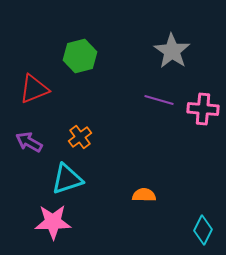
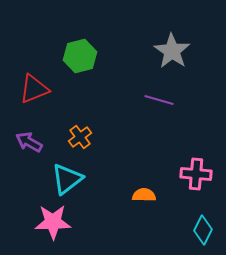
pink cross: moved 7 px left, 65 px down
cyan triangle: rotated 20 degrees counterclockwise
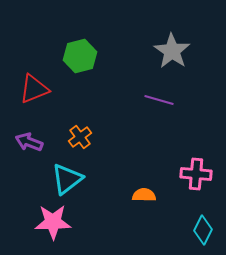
purple arrow: rotated 8 degrees counterclockwise
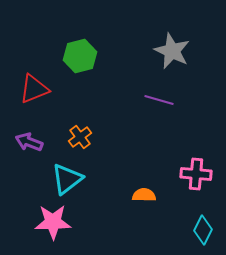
gray star: rotated 9 degrees counterclockwise
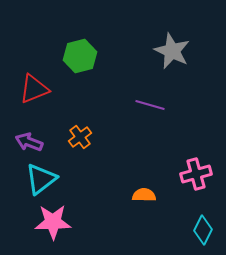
purple line: moved 9 px left, 5 px down
pink cross: rotated 20 degrees counterclockwise
cyan triangle: moved 26 px left
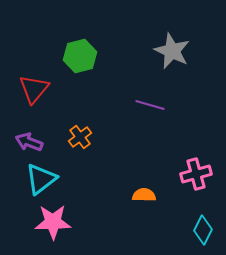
red triangle: rotated 28 degrees counterclockwise
